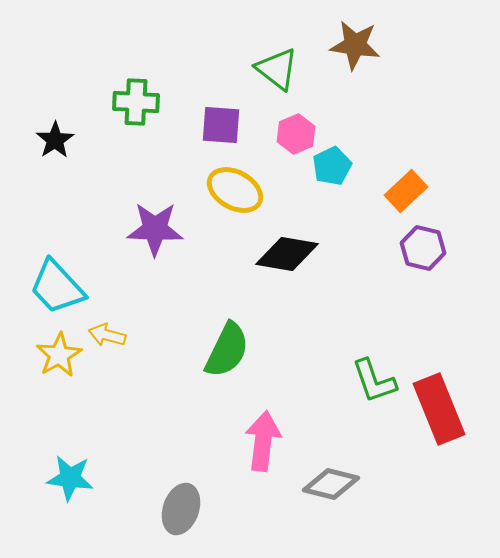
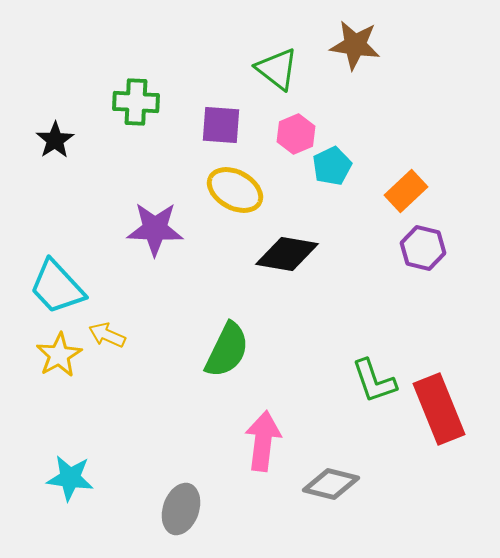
yellow arrow: rotated 9 degrees clockwise
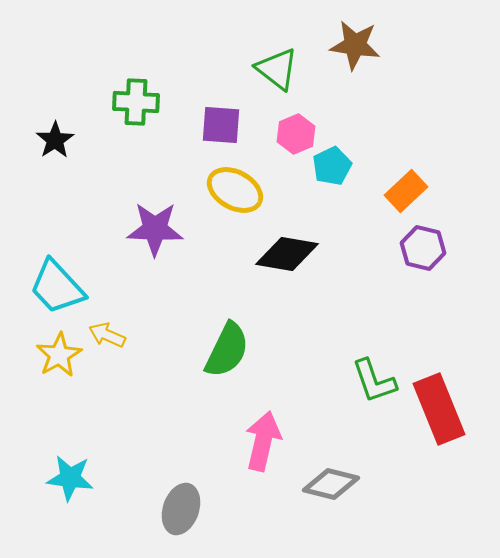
pink arrow: rotated 6 degrees clockwise
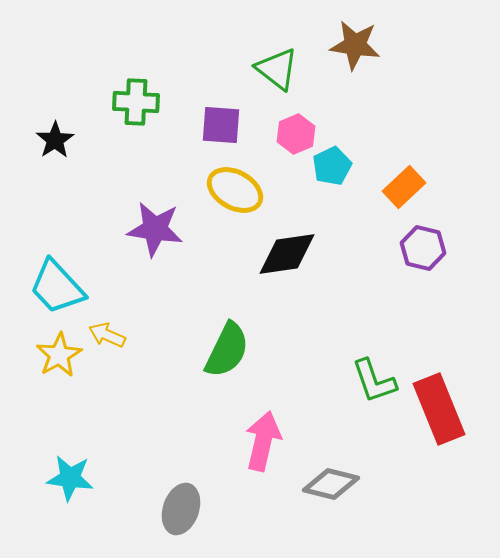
orange rectangle: moved 2 px left, 4 px up
purple star: rotated 6 degrees clockwise
black diamond: rotated 18 degrees counterclockwise
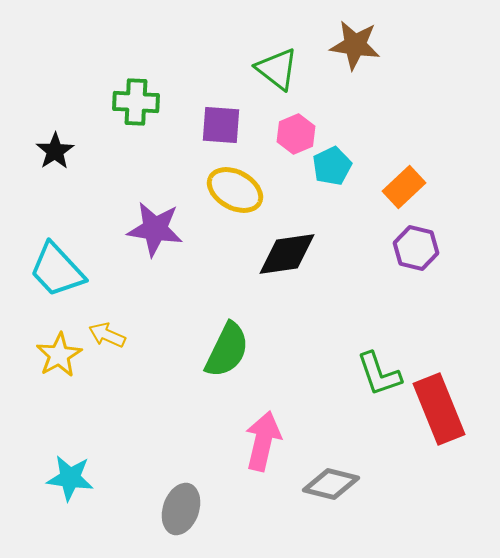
black star: moved 11 px down
purple hexagon: moved 7 px left
cyan trapezoid: moved 17 px up
green L-shape: moved 5 px right, 7 px up
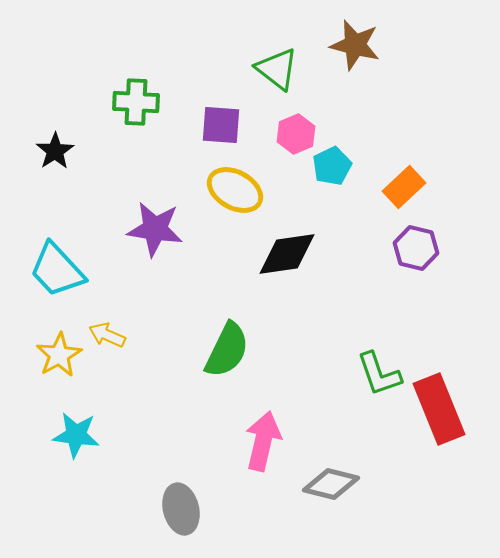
brown star: rotated 6 degrees clockwise
cyan star: moved 6 px right, 43 px up
gray ellipse: rotated 33 degrees counterclockwise
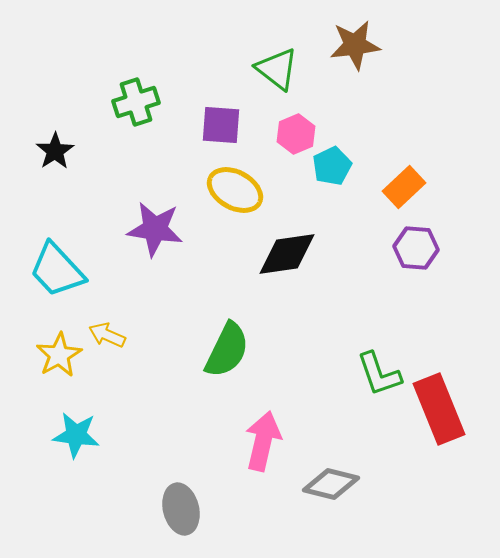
brown star: rotated 21 degrees counterclockwise
green cross: rotated 21 degrees counterclockwise
purple hexagon: rotated 9 degrees counterclockwise
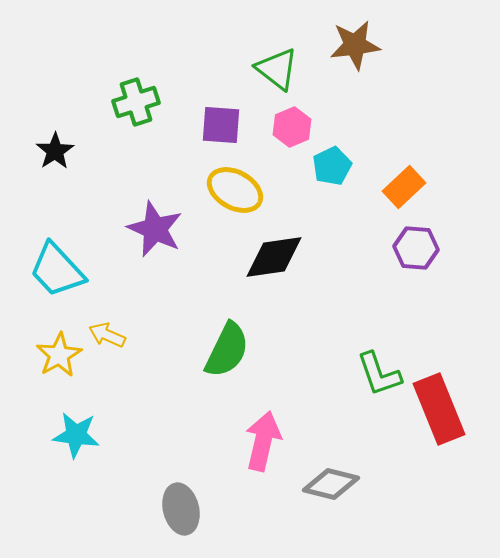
pink hexagon: moved 4 px left, 7 px up
purple star: rotated 16 degrees clockwise
black diamond: moved 13 px left, 3 px down
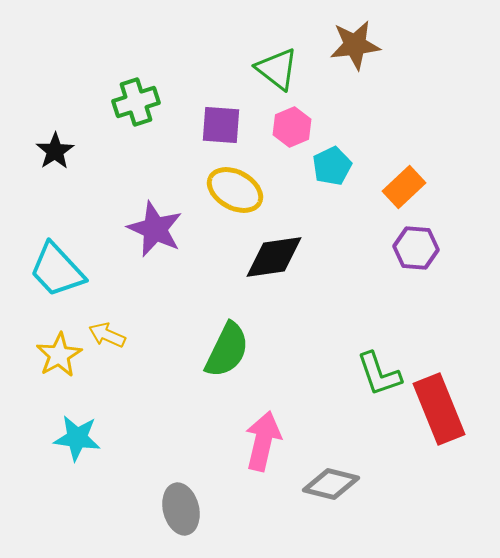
cyan star: moved 1 px right, 3 px down
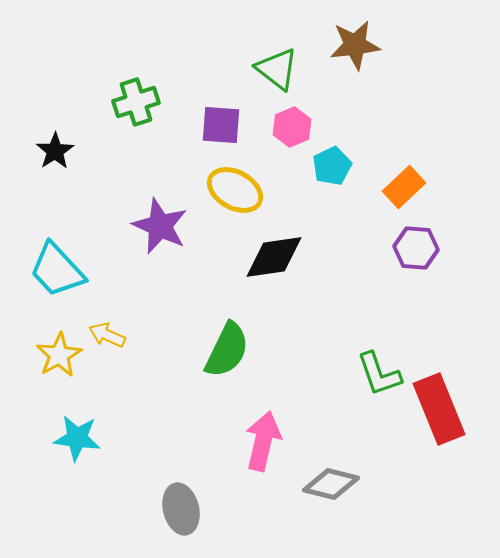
purple star: moved 5 px right, 3 px up
